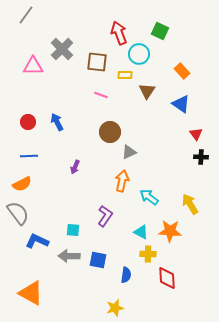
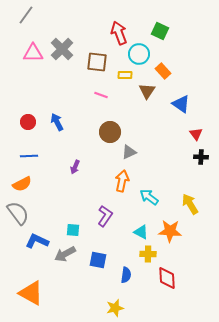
pink triangle: moved 13 px up
orange rectangle: moved 19 px left
gray arrow: moved 4 px left, 2 px up; rotated 30 degrees counterclockwise
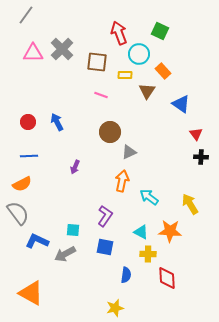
blue square: moved 7 px right, 13 px up
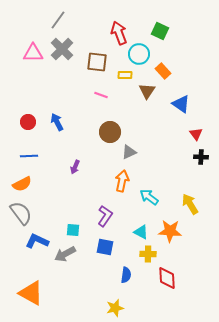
gray line: moved 32 px right, 5 px down
gray semicircle: moved 3 px right
